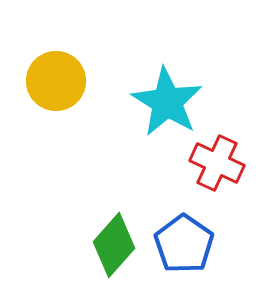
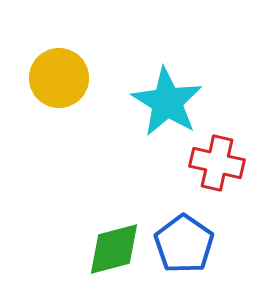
yellow circle: moved 3 px right, 3 px up
red cross: rotated 12 degrees counterclockwise
green diamond: moved 4 px down; rotated 34 degrees clockwise
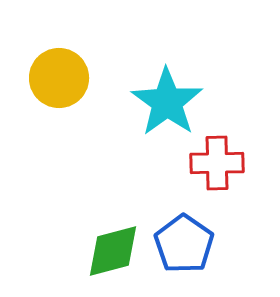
cyan star: rotated 4 degrees clockwise
red cross: rotated 14 degrees counterclockwise
green diamond: moved 1 px left, 2 px down
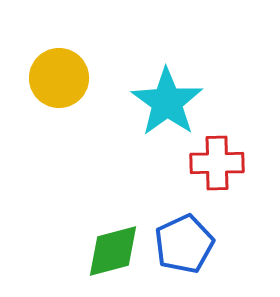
blue pentagon: rotated 12 degrees clockwise
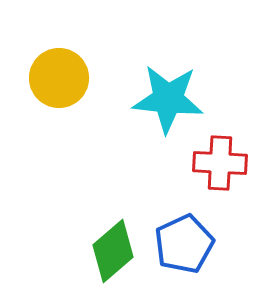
cyan star: moved 1 px right, 3 px up; rotated 30 degrees counterclockwise
red cross: moved 3 px right; rotated 4 degrees clockwise
green diamond: rotated 26 degrees counterclockwise
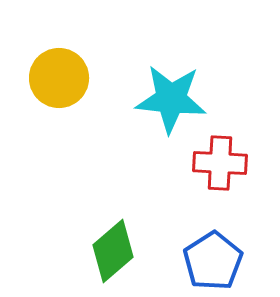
cyan star: moved 3 px right
blue pentagon: moved 29 px right, 17 px down; rotated 8 degrees counterclockwise
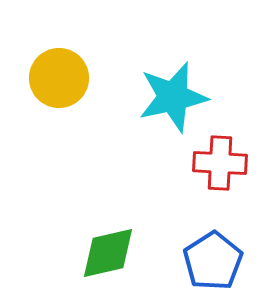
cyan star: moved 2 px right, 2 px up; rotated 18 degrees counterclockwise
green diamond: moved 5 px left, 2 px down; rotated 28 degrees clockwise
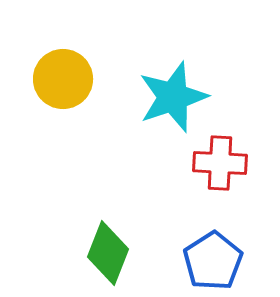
yellow circle: moved 4 px right, 1 px down
cyan star: rotated 6 degrees counterclockwise
green diamond: rotated 56 degrees counterclockwise
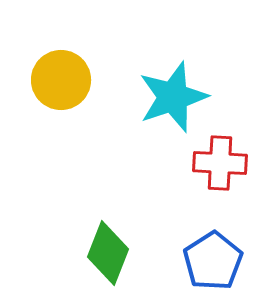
yellow circle: moved 2 px left, 1 px down
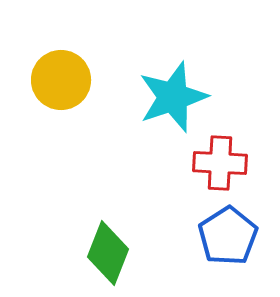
blue pentagon: moved 15 px right, 25 px up
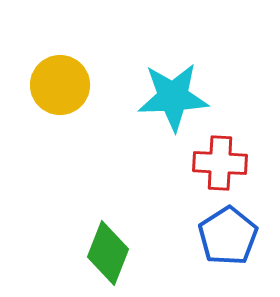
yellow circle: moved 1 px left, 5 px down
cyan star: rotated 16 degrees clockwise
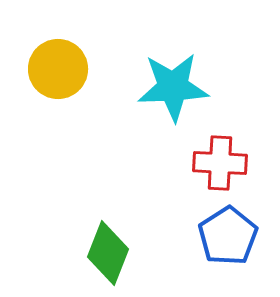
yellow circle: moved 2 px left, 16 px up
cyan star: moved 10 px up
